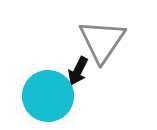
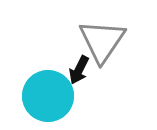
black arrow: moved 1 px right, 1 px up
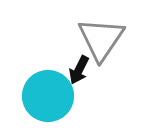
gray triangle: moved 1 px left, 2 px up
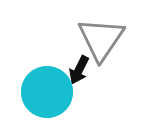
cyan circle: moved 1 px left, 4 px up
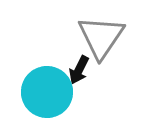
gray triangle: moved 2 px up
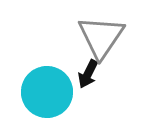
black arrow: moved 9 px right, 4 px down
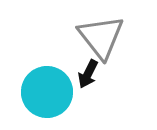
gray triangle: rotated 12 degrees counterclockwise
